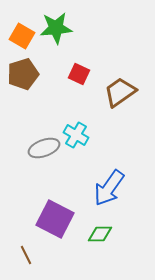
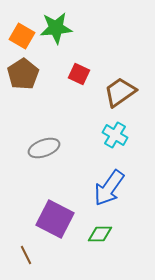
brown pentagon: rotated 16 degrees counterclockwise
cyan cross: moved 39 px right
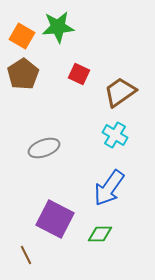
green star: moved 2 px right, 1 px up
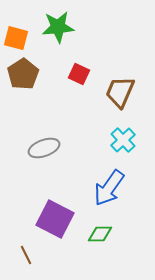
orange square: moved 6 px left, 2 px down; rotated 15 degrees counterclockwise
brown trapezoid: rotated 32 degrees counterclockwise
cyan cross: moved 8 px right, 5 px down; rotated 15 degrees clockwise
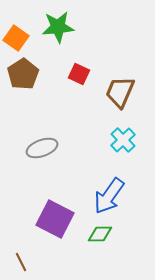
orange square: rotated 20 degrees clockwise
gray ellipse: moved 2 px left
blue arrow: moved 8 px down
brown line: moved 5 px left, 7 px down
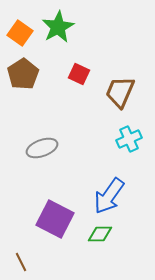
green star: rotated 24 degrees counterclockwise
orange square: moved 4 px right, 5 px up
cyan cross: moved 6 px right, 1 px up; rotated 20 degrees clockwise
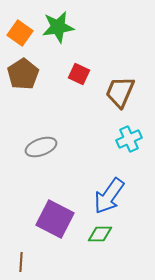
green star: rotated 20 degrees clockwise
gray ellipse: moved 1 px left, 1 px up
brown line: rotated 30 degrees clockwise
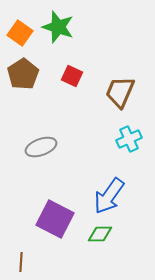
green star: rotated 28 degrees clockwise
red square: moved 7 px left, 2 px down
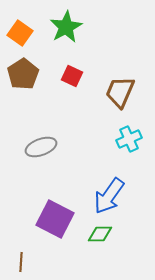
green star: moved 8 px right; rotated 24 degrees clockwise
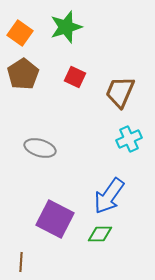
green star: rotated 12 degrees clockwise
red square: moved 3 px right, 1 px down
gray ellipse: moved 1 px left, 1 px down; rotated 36 degrees clockwise
